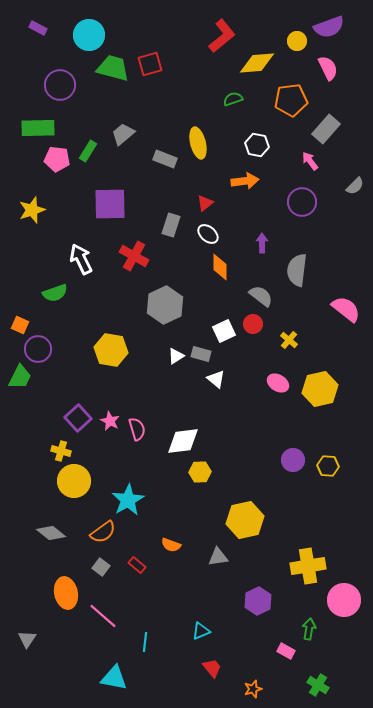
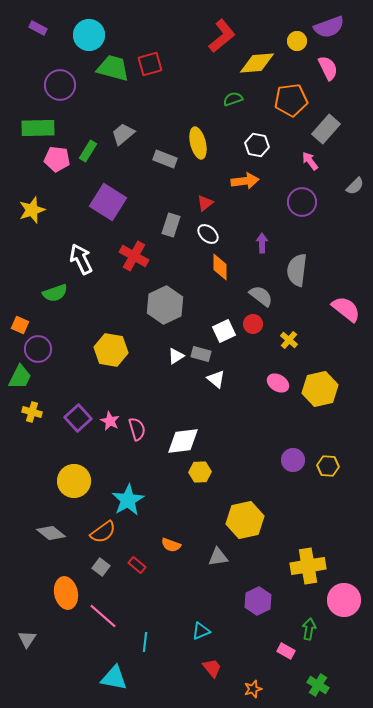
purple square at (110, 204): moved 2 px left, 2 px up; rotated 33 degrees clockwise
yellow cross at (61, 451): moved 29 px left, 39 px up
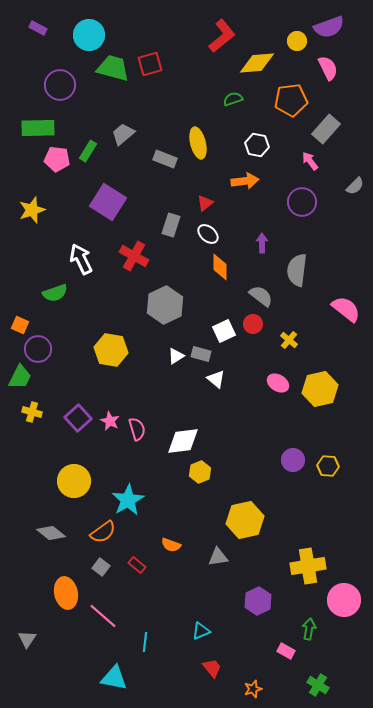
yellow hexagon at (200, 472): rotated 20 degrees counterclockwise
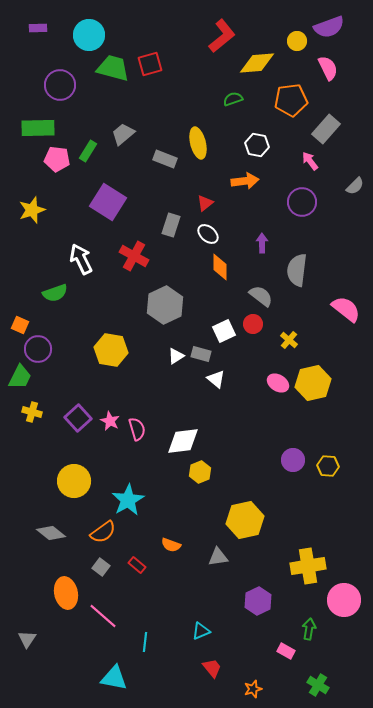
purple rectangle at (38, 28): rotated 30 degrees counterclockwise
yellow hexagon at (320, 389): moved 7 px left, 6 px up
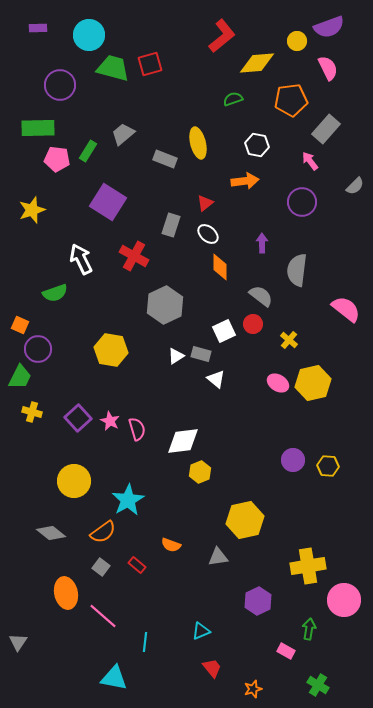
gray triangle at (27, 639): moved 9 px left, 3 px down
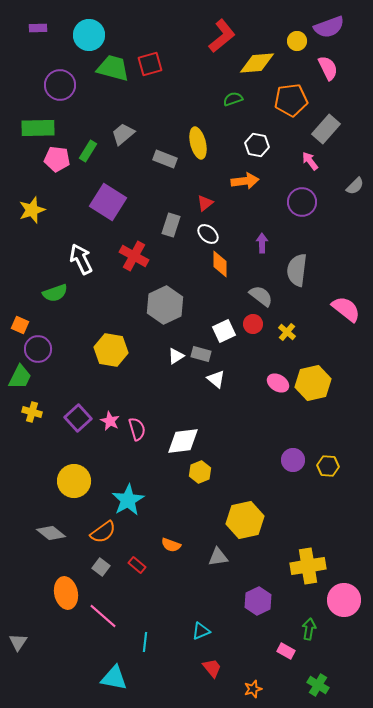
orange diamond at (220, 267): moved 3 px up
yellow cross at (289, 340): moved 2 px left, 8 px up
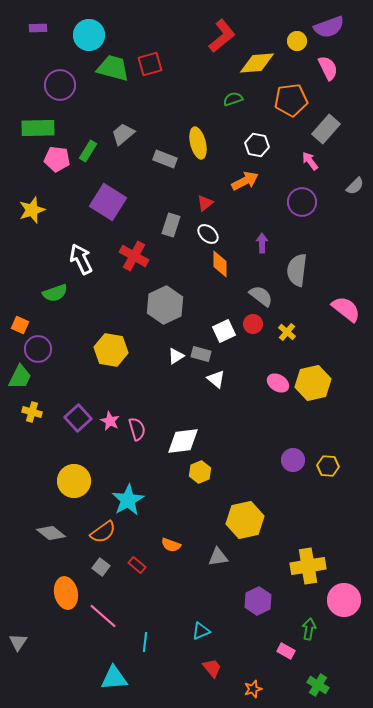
orange arrow at (245, 181): rotated 20 degrees counterclockwise
cyan triangle at (114, 678): rotated 16 degrees counterclockwise
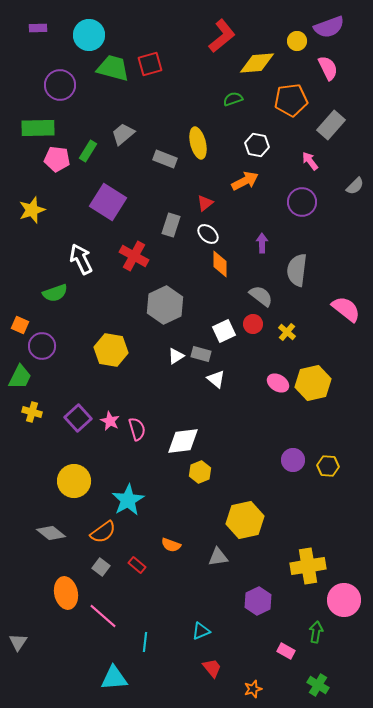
gray rectangle at (326, 129): moved 5 px right, 4 px up
purple circle at (38, 349): moved 4 px right, 3 px up
green arrow at (309, 629): moved 7 px right, 3 px down
